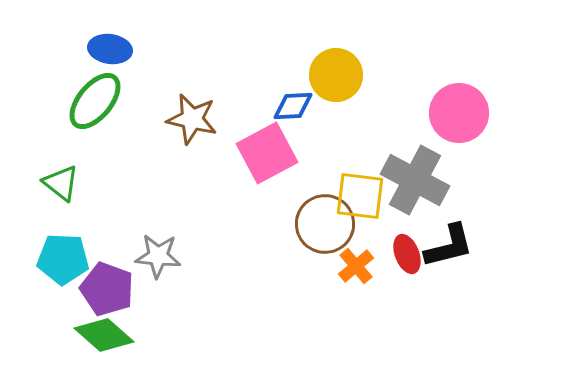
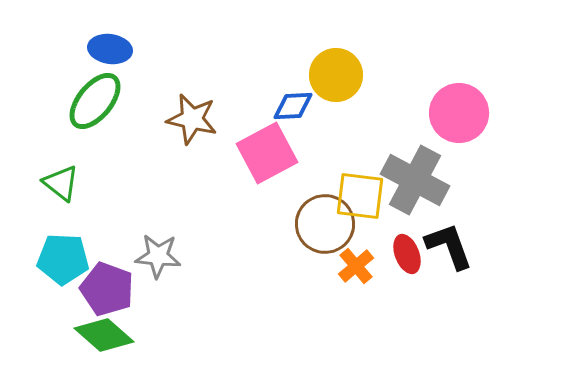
black L-shape: rotated 96 degrees counterclockwise
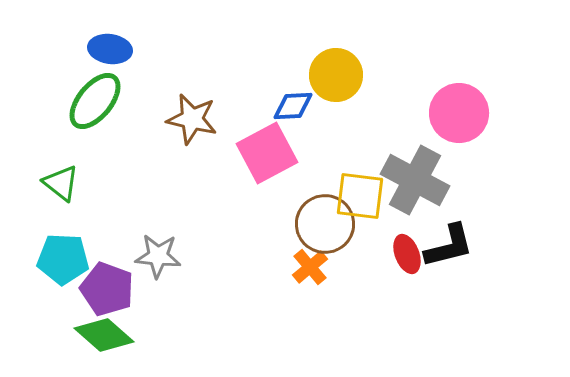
black L-shape: rotated 96 degrees clockwise
orange cross: moved 46 px left, 1 px down
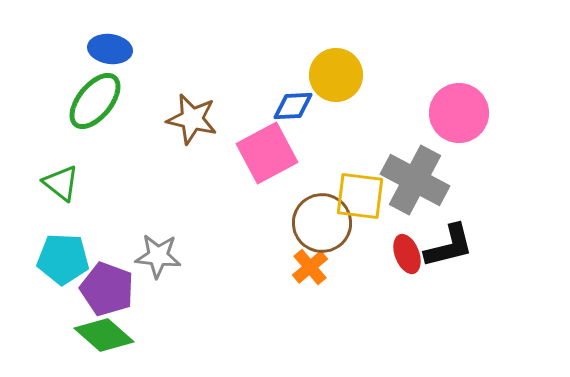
brown circle: moved 3 px left, 1 px up
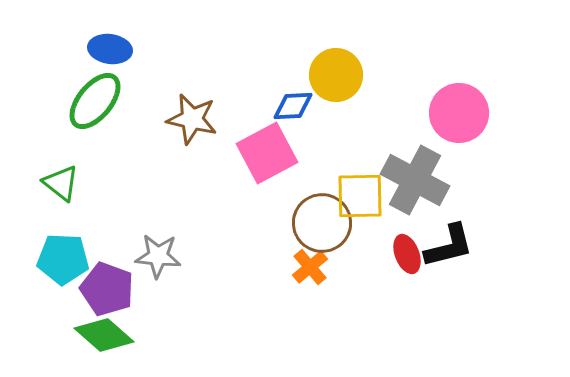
yellow square: rotated 8 degrees counterclockwise
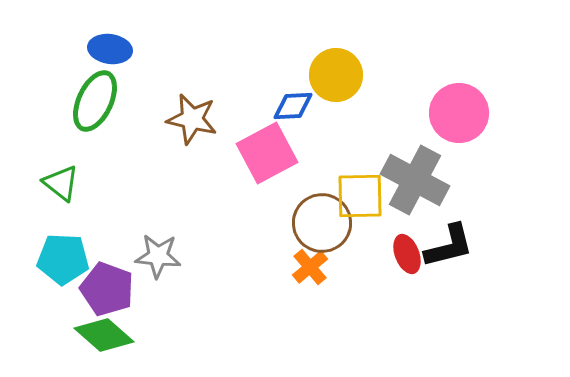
green ellipse: rotated 14 degrees counterclockwise
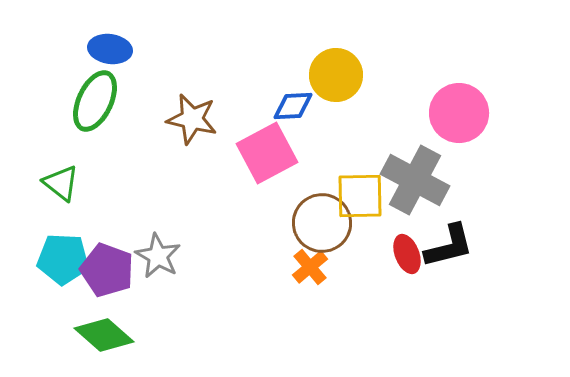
gray star: rotated 24 degrees clockwise
purple pentagon: moved 19 px up
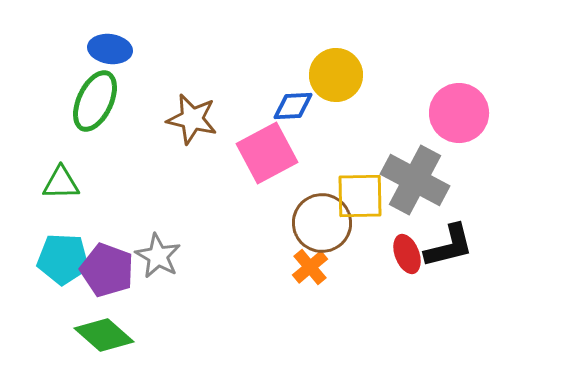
green triangle: rotated 39 degrees counterclockwise
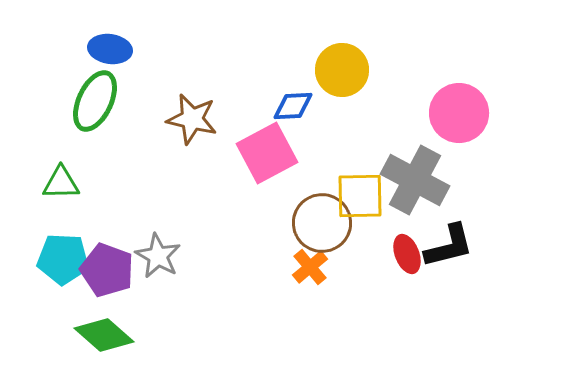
yellow circle: moved 6 px right, 5 px up
